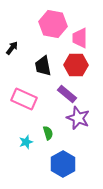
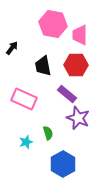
pink trapezoid: moved 3 px up
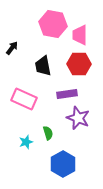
red hexagon: moved 3 px right, 1 px up
purple rectangle: rotated 48 degrees counterclockwise
